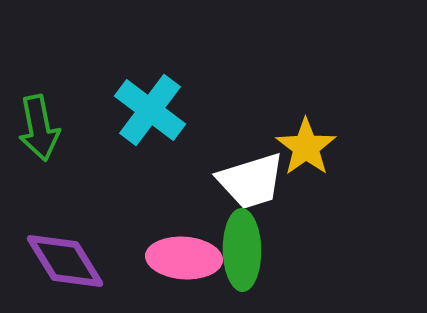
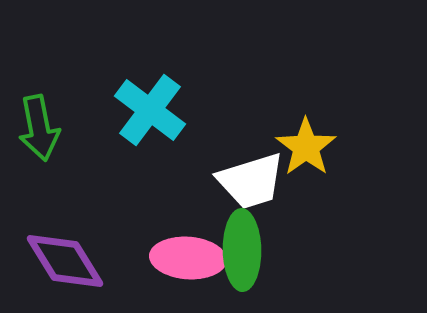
pink ellipse: moved 4 px right
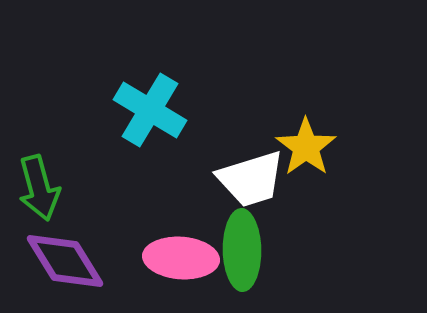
cyan cross: rotated 6 degrees counterclockwise
green arrow: moved 60 px down; rotated 4 degrees counterclockwise
white trapezoid: moved 2 px up
pink ellipse: moved 7 px left
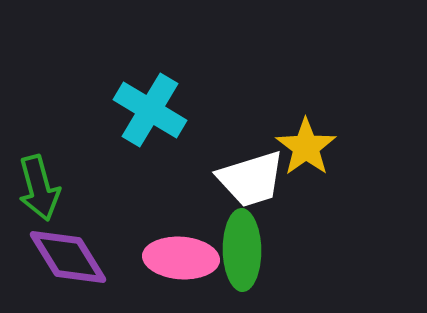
purple diamond: moved 3 px right, 4 px up
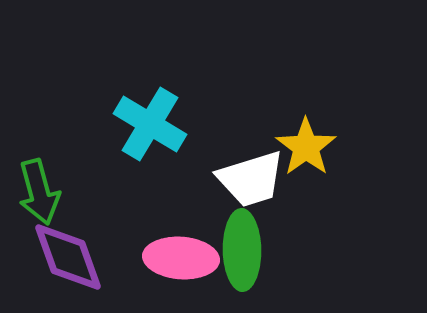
cyan cross: moved 14 px down
green arrow: moved 4 px down
purple diamond: rotated 12 degrees clockwise
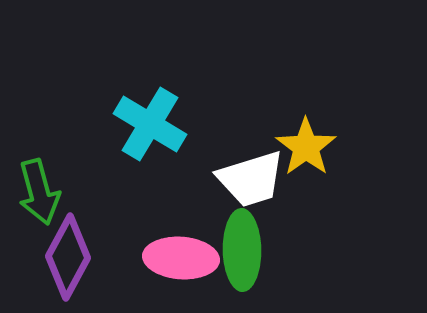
purple diamond: rotated 48 degrees clockwise
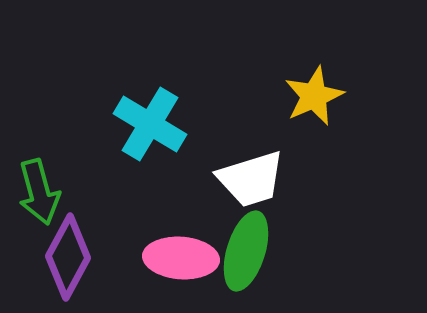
yellow star: moved 8 px right, 51 px up; rotated 12 degrees clockwise
green ellipse: moved 4 px right, 1 px down; rotated 18 degrees clockwise
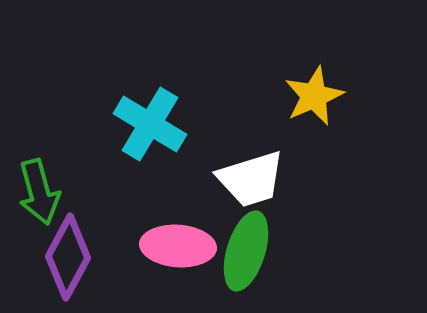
pink ellipse: moved 3 px left, 12 px up
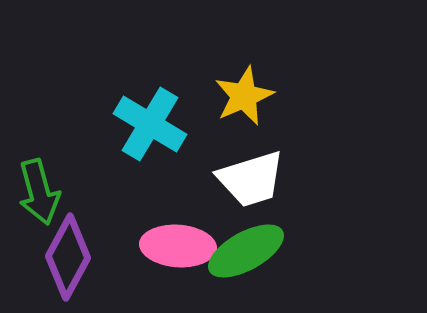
yellow star: moved 70 px left
green ellipse: rotated 44 degrees clockwise
